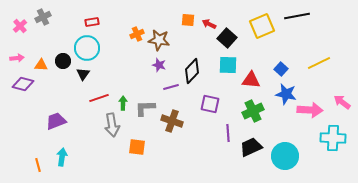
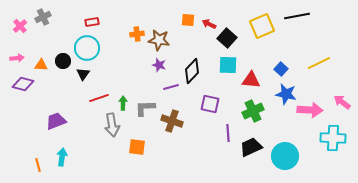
orange cross at (137, 34): rotated 16 degrees clockwise
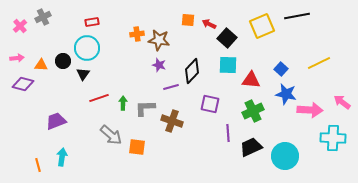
gray arrow at (112, 125): moved 1 px left, 10 px down; rotated 40 degrees counterclockwise
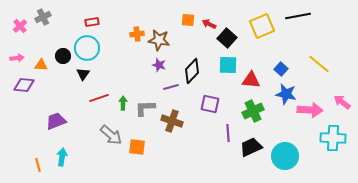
black line at (297, 16): moved 1 px right
black circle at (63, 61): moved 5 px up
yellow line at (319, 63): moved 1 px down; rotated 65 degrees clockwise
purple diamond at (23, 84): moved 1 px right, 1 px down; rotated 10 degrees counterclockwise
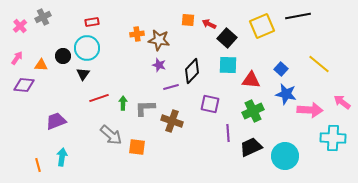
pink arrow at (17, 58): rotated 48 degrees counterclockwise
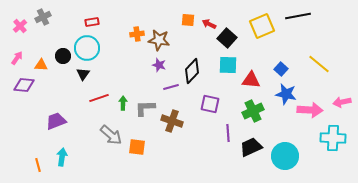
pink arrow at (342, 102): rotated 48 degrees counterclockwise
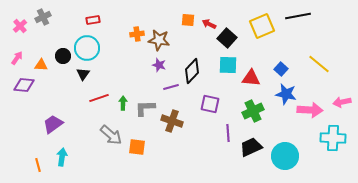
red rectangle at (92, 22): moved 1 px right, 2 px up
red triangle at (251, 80): moved 2 px up
purple trapezoid at (56, 121): moved 3 px left, 3 px down; rotated 15 degrees counterclockwise
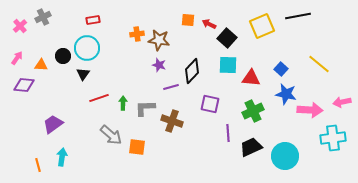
cyan cross at (333, 138): rotated 10 degrees counterclockwise
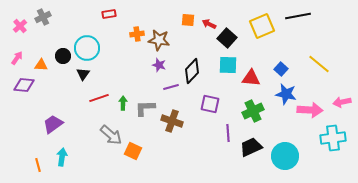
red rectangle at (93, 20): moved 16 px right, 6 px up
orange square at (137, 147): moved 4 px left, 4 px down; rotated 18 degrees clockwise
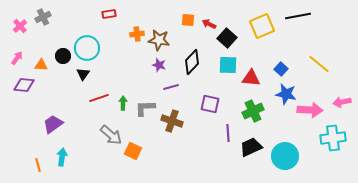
black diamond at (192, 71): moved 9 px up
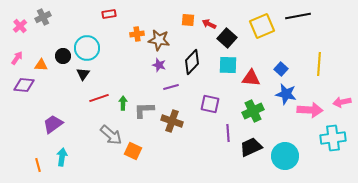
yellow line at (319, 64): rotated 55 degrees clockwise
gray L-shape at (145, 108): moved 1 px left, 2 px down
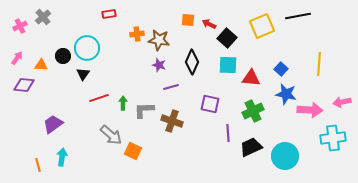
gray cross at (43, 17): rotated 14 degrees counterclockwise
pink cross at (20, 26): rotated 16 degrees clockwise
black diamond at (192, 62): rotated 20 degrees counterclockwise
